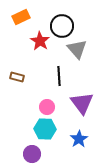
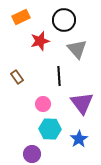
black circle: moved 2 px right, 6 px up
red star: rotated 24 degrees clockwise
brown rectangle: rotated 40 degrees clockwise
pink circle: moved 4 px left, 3 px up
cyan hexagon: moved 5 px right
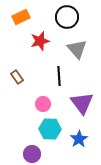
black circle: moved 3 px right, 3 px up
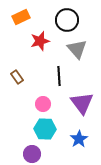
black circle: moved 3 px down
cyan hexagon: moved 5 px left
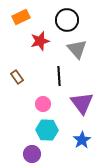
cyan hexagon: moved 2 px right, 1 px down
blue star: moved 3 px right, 1 px down
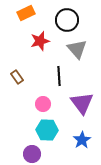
orange rectangle: moved 5 px right, 4 px up
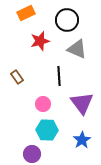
gray triangle: rotated 25 degrees counterclockwise
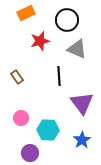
pink circle: moved 22 px left, 14 px down
cyan hexagon: moved 1 px right
purple circle: moved 2 px left, 1 px up
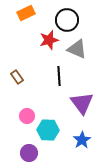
red star: moved 9 px right, 1 px up
pink circle: moved 6 px right, 2 px up
purple circle: moved 1 px left
